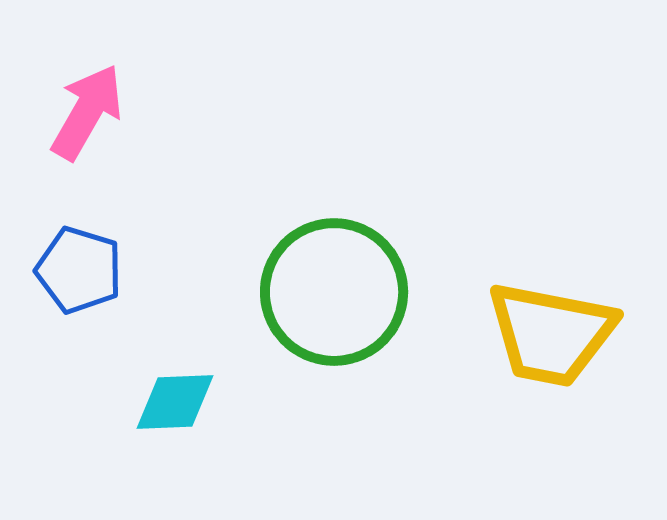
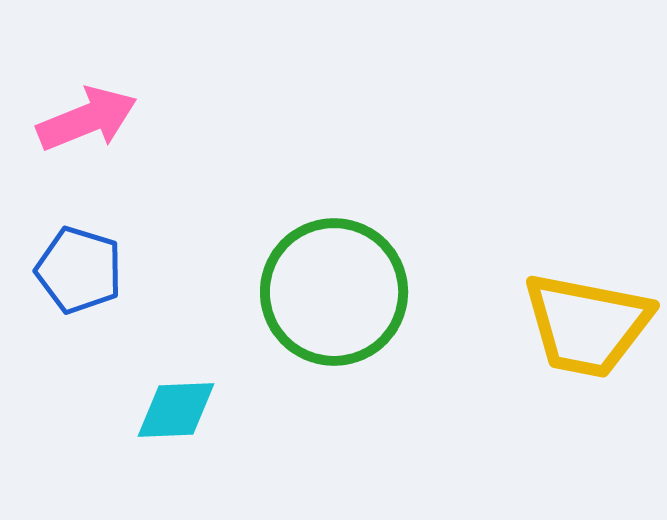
pink arrow: moved 7 px down; rotated 38 degrees clockwise
yellow trapezoid: moved 36 px right, 9 px up
cyan diamond: moved 1 px right, 8 px down
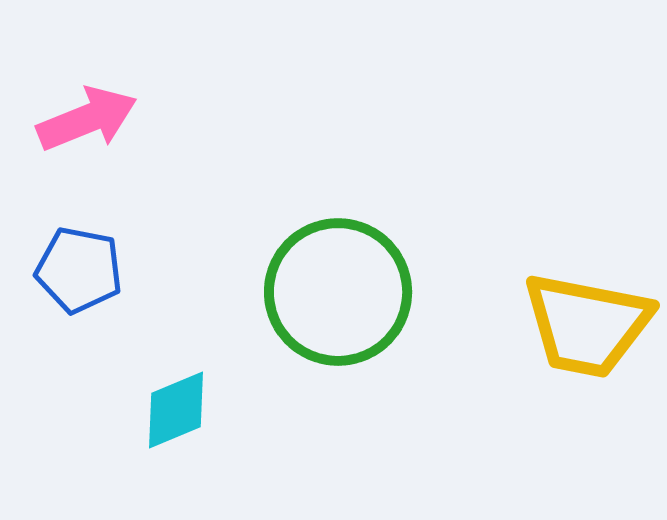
blue pentagon: rotated 6 degrees counterclockwise
green circle: moved 4 px right
cyan diamond: rotated 20 degrees counterclockwise
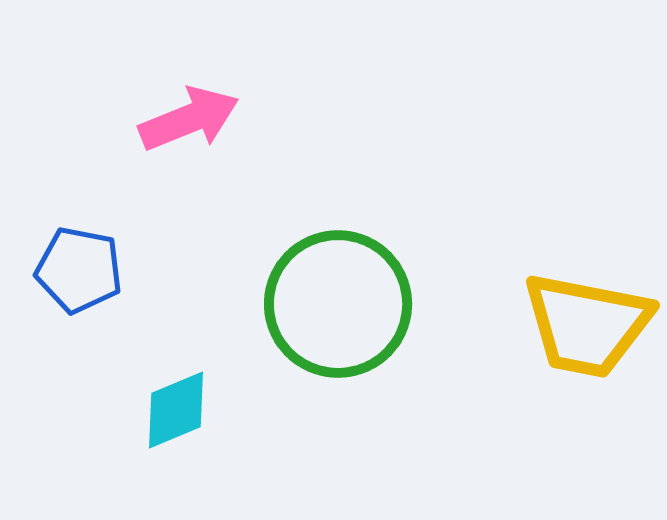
pink arrow: moved 102 px right
green circle: moved 12 px down
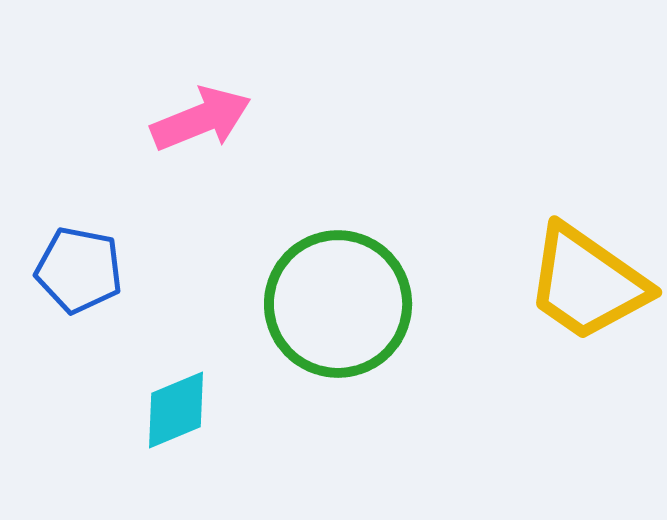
pink arrow: moved 12 px right
yellow trapezoid: moved 42 px up; rotated 24 degrees clockwise
